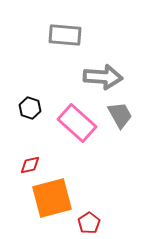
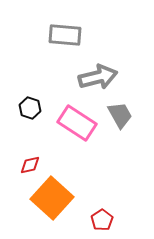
gray arrow: moved 5 px left; rotated 18 degrees counterclockwise
pink rectangle: rotated 9 degrees counterclockwise
orange square: rotated 33 degrees counterclockwise
red pentagon: moved 13 px right, 3 px up
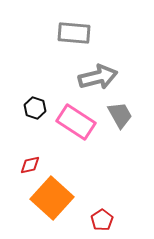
gray rectangle: moved 9 px right, 2 px up
black hexagon: moved 5 px right
pink rectangle: moved 1 px left, 1 px up
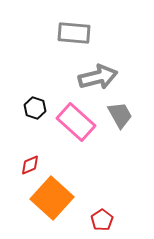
pink rectangle: rotated 9 degrees clockwise
red diamond: rotated 10 degrees counterclockwise
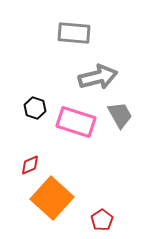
pink rectangle: rotated 24 degrees counterclockwise
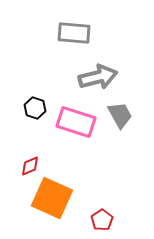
red diamond: moved 1 px down
orange square: rotated 18 degrees counterclockwise
